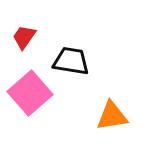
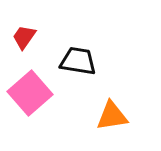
black trapezoid: moved 7 px right
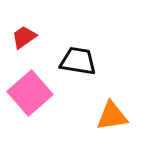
red trapezoid: rotated 20 degrees clockwise
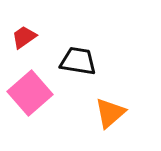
orange triangle: moved 2 px left, 3 px up; rotated 32 degrees counterclockwise
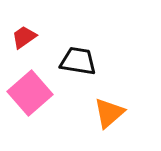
orange triangle: moved 1 px left
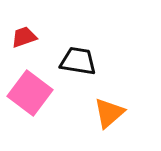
red trapezoid: rotated 16 degrees clockwise
pink square: rotated 12 degrees counterclockwise
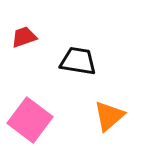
pink square: moved 27 px down
orange triangle: moved 3 px down
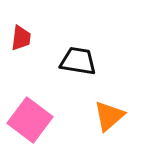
red trapezoid: moved 3 px left, 1 px down; rotated 116 degrees clockwise
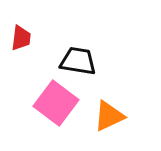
orange triangle: rotated 16 degrees clockwise
pink square: moved 26 px right, 17 px up
